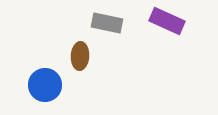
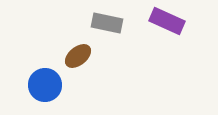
brown ellipse: moved 2 px left; rotated 48 degrees clockwise
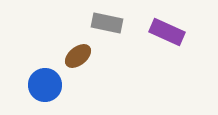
purple rectangle: moved 11 px down
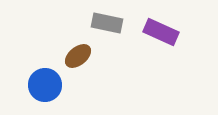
purple rectangle: moved 6 px left
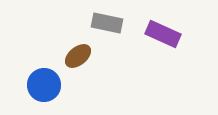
purple rectangle: moved 2 px right, 2 px down
blue circle: moved 1 px left
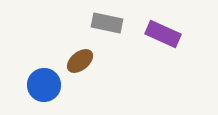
brown ellipse: moved 2 px right, 5 px down
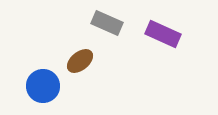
gray rectangle: rotated 12 degrees clockwise
blue circle: moved 1 px left, 1 px down
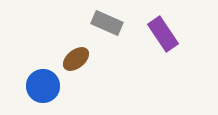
purple rectangle: rotated 32 degrees clockwise
brown ellipse: moved 4 px left, 2 px up
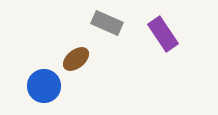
blue circle: moved 1 px right
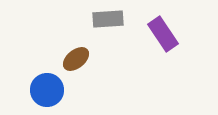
gray rectangle: moved 1 px right, 4 px up; rotated 28 degrees counterclockwise
blue circle: moved 3 px right, 4 px down
